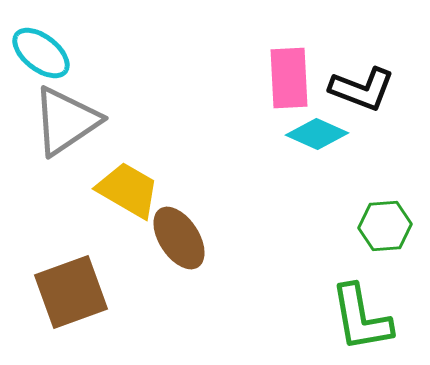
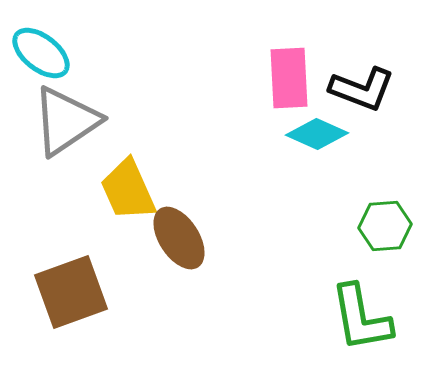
yellow trapezoid: rotated 144 degrees counterclockwise
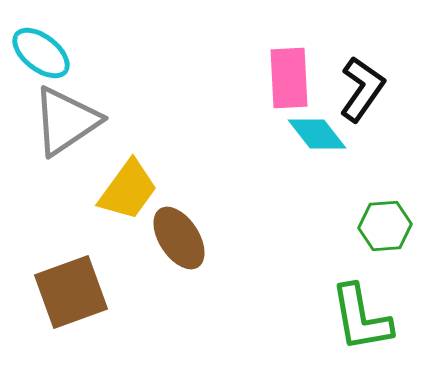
black L-shape: rotated 76 degrees counterclockwise
cyan diamond: rotated 28 degrees clockwise
yellow trapezoid: rotated 120 degrees counterclockwise
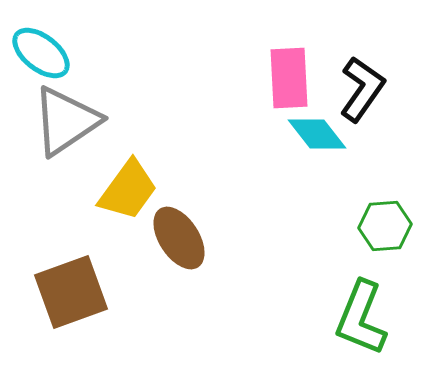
green L-shape: rotated 32 degrees clockwise
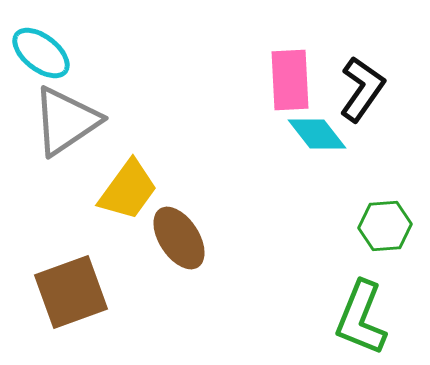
pink rectangle: moved 1 px right, 2 px down
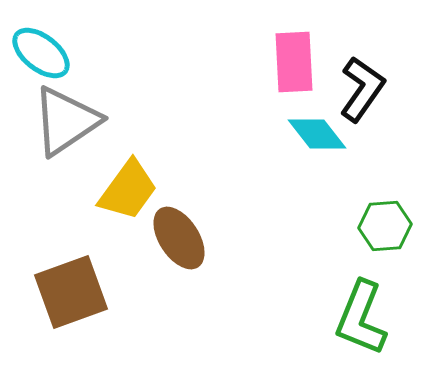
pink rectangle: moved 4 px right, 18 px up
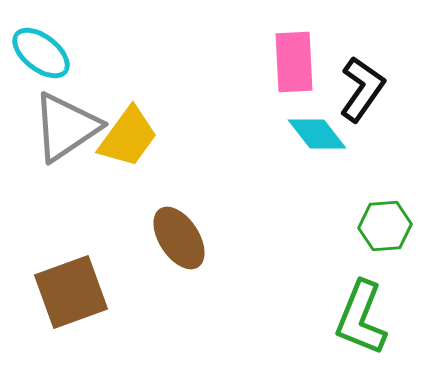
gray triangle: moved 6 px down
yellow trapezoid: moved 53 px up
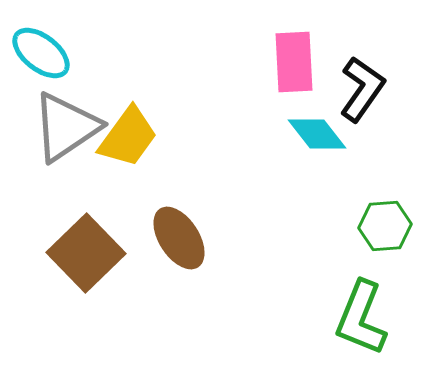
brown square: moved 15 px right, 39 px up; rotated 24 degrees counterclockwise
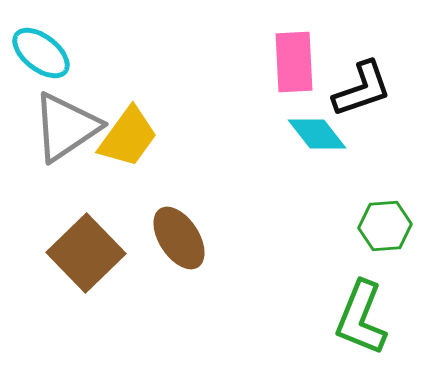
black L-shape: rotated 36 degrees clockwise
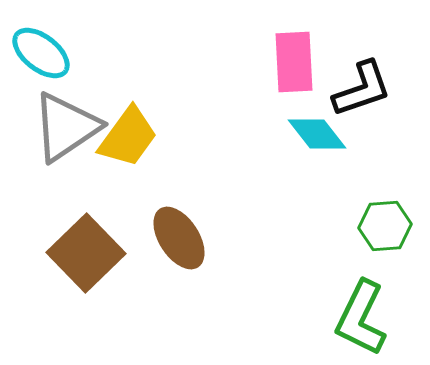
green L-shape: rotated 4 degrees clockwise
